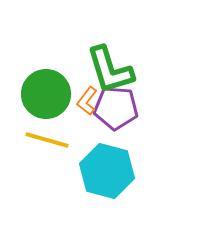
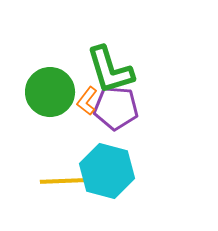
green circle: moved 4 px right, 2 px up
yellow line: moved 15 px right, 41 px down; rotated 18 degrees counterclockwise
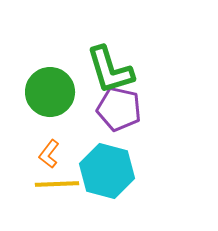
orange L-shape: moved 38 px left, 53 px down
purple pentagon: moved 3 px right, 1 px down; rotated 9 degrees clockwise
yellow line: moved 5 px left, 3 px down
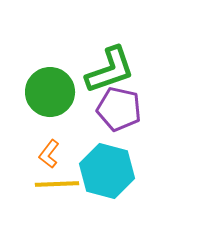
green L-shape: rotated 92 degrees counterclockwise
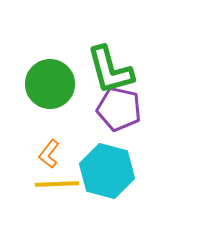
green L-shape: rotated 94 degrees clockwise
green circle: moved 8 px up
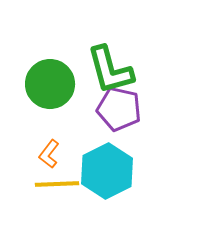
cyan hexagon: rotated 18 degrees clockwise
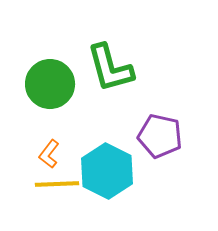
green L-shape: moved 2 px up
purple pentagon: moved 41 px right, 27 px down
cyan hexagon: rotated 6 degrees counterclockwise
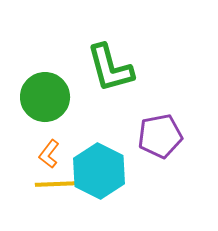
green circle: moved 5 px left, 13 px down
purple pentagon: rotated 24 degrees counterclockwise
cyan hexagon: moved 8 px left
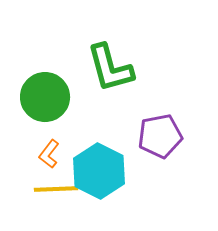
yellow line: moved 1 px left, 5 px down
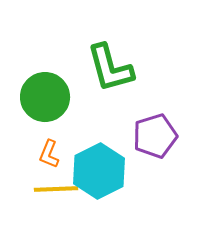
purple pentagon: moved 5 px left; rotated 6 degrees counterclockwise
orange L-shape: rotated 16 degrees counterclockwise
cyan hexagon: rotated 6 degrees clockwise
